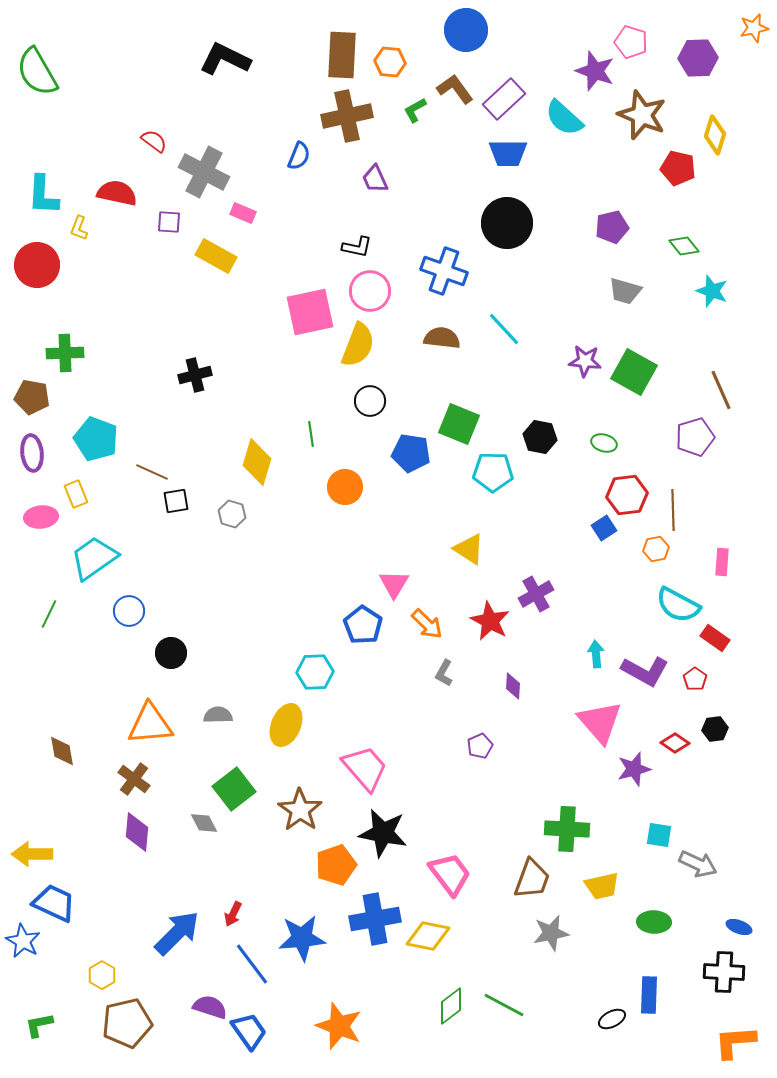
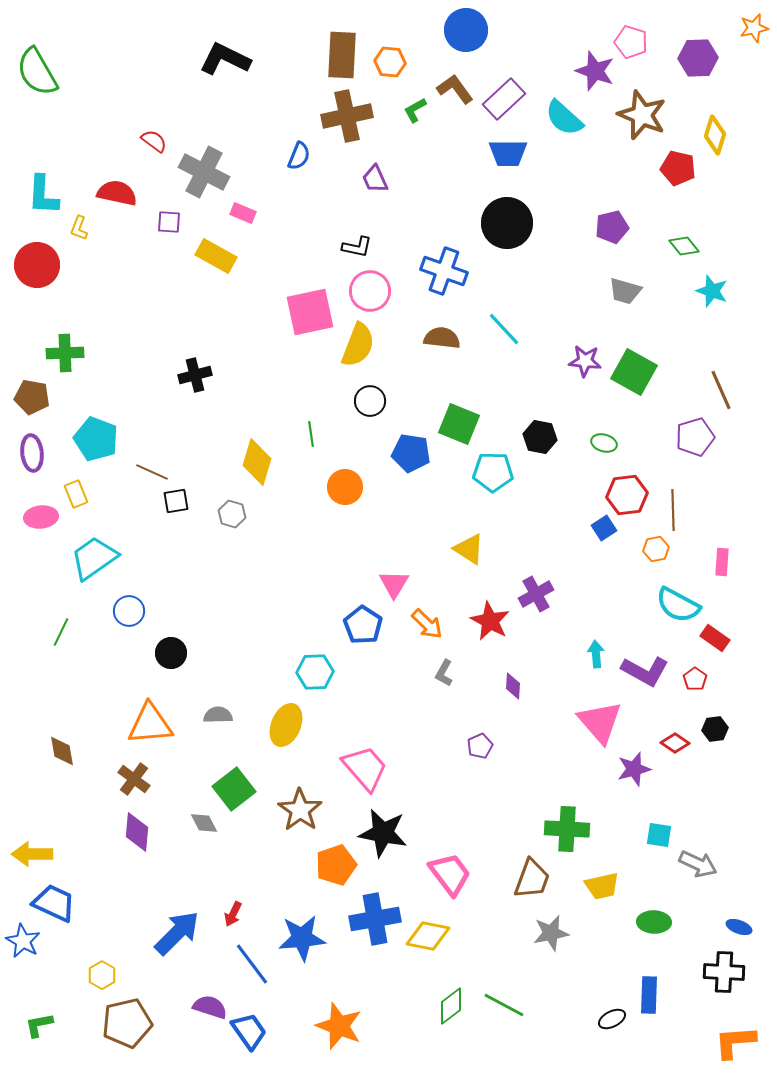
green line at (49, 614): moved 12 px right, 18 px down
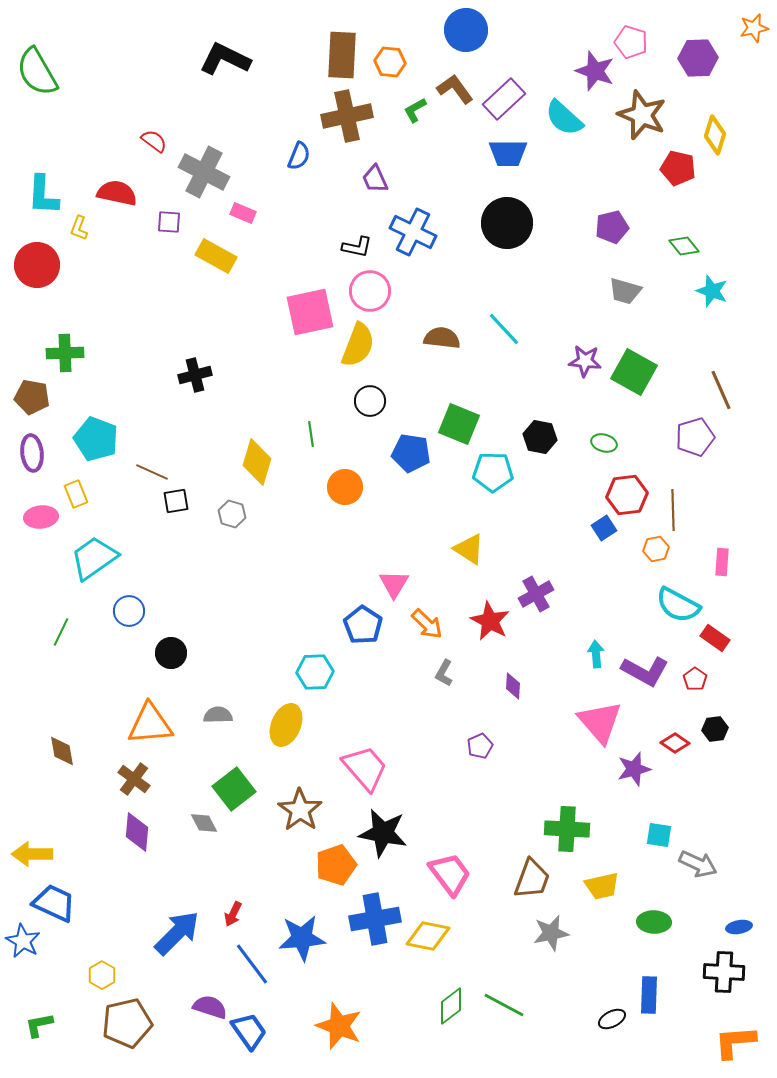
blue cross at (444, 271): moved 31 px left, 39 px up; rotated 6 degrees clockwise
blue ellipse at (739, 927): rotated 30 degrees counterclockwise
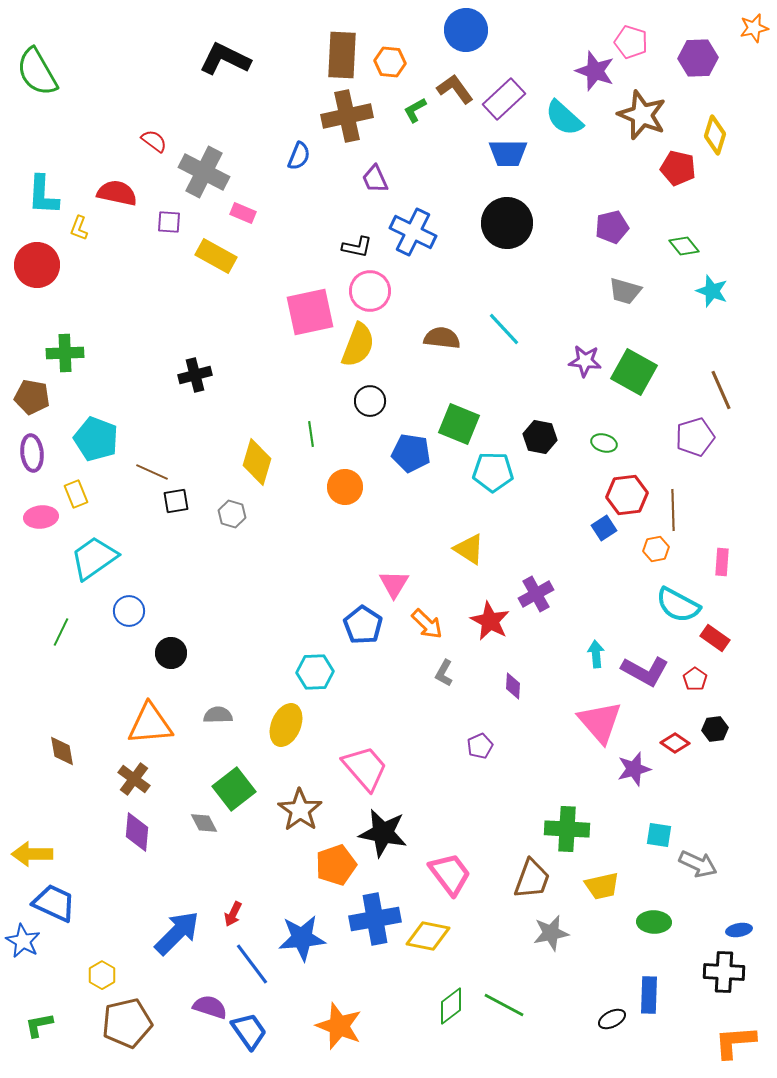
blue ellipse at (739, 927): moved 3 px down
